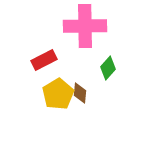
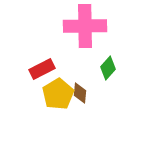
red rectangle: moved 2 px left, 9 px down
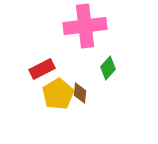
pink cross: rotated 6 degrees counterclockwise
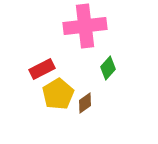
brown diamond: moved 5 px right, 10 px down; rotated 50 degrees clockwise
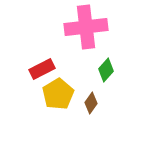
pink cross: moved 1 px right, 1 px down
green diamond: moved 2 px left, 2 px down
brown diamond: moved 6 px right; rotated 20 degrees counterclockwise
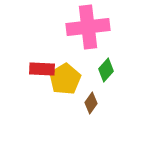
pink cross: moved 2 px right
red rectangle: rotated 30 degrees clockwise
yellow pentagon: moved 7 px right, 15 px up
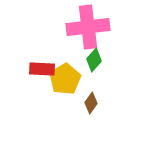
green diamond: moved 12 px left, 10 px up
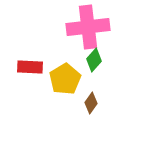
red rectangle: moved 12 px left, 2 px up
